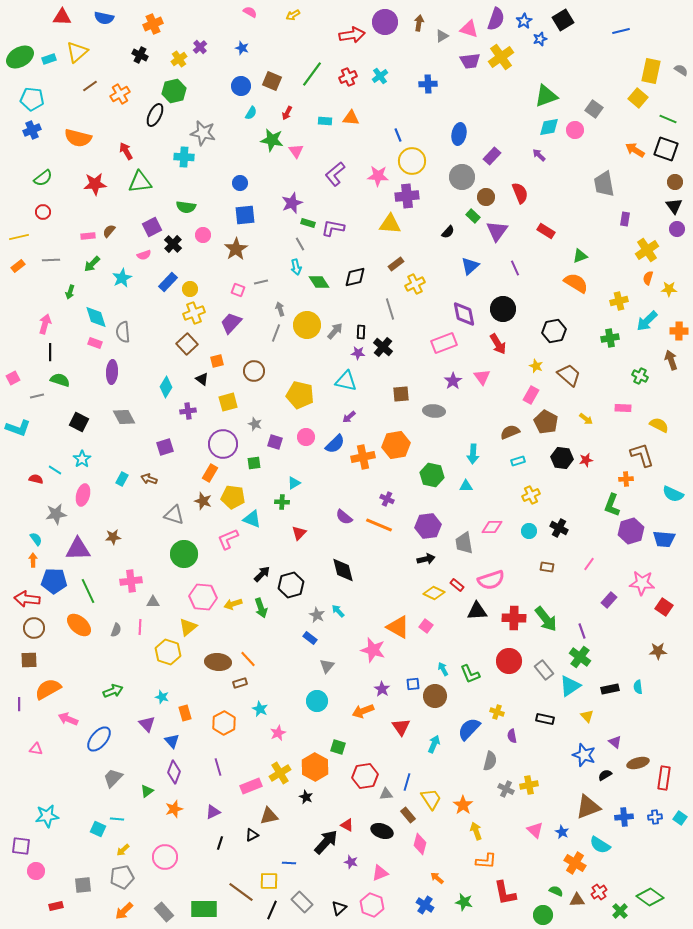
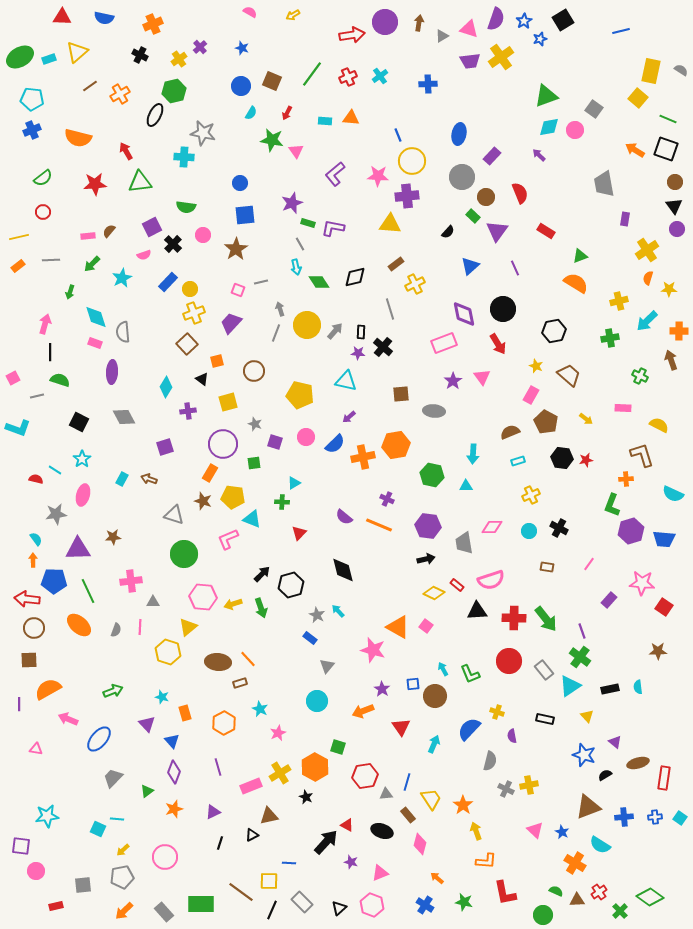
purple hexagon at (428, 526): rotated 15 degrees clockwise
green rectangle at (204, 909): moved 3 px left, 5 px up
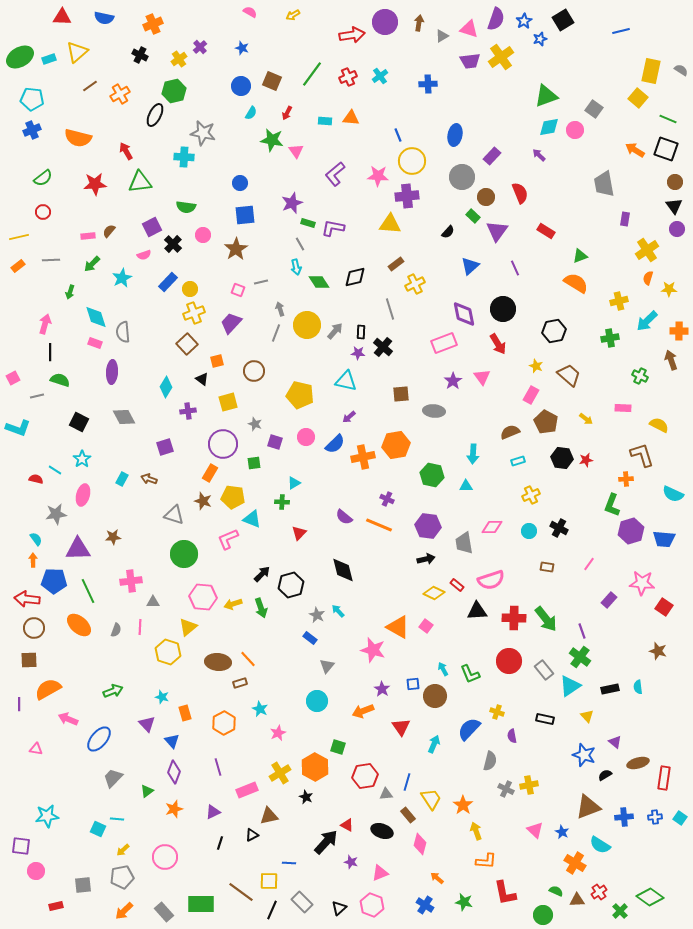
blue ellipse at (459, 134): moved 4 px left, 1 px down
brown star at (658, 651): rotated 18 degrees clockwise
pink rectangle at (251, 786): moved 4 px left, 4 px down
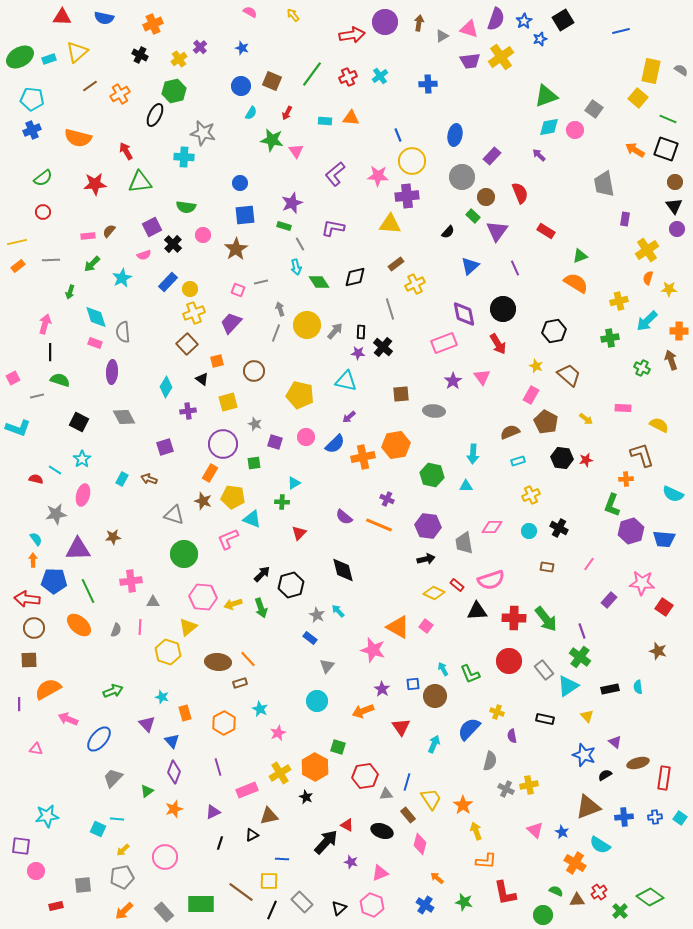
yellow arrow at (293, 15): rotated 80 degrees clockwise
green rectangle at (308, 223): moved 24 px left, 3 px down
yellow line at (19, 237): moved 2 px left, 5 px down
green cross at (640, 376): moved 2 px right, 8 px up
cyan triangle at (570, 686): moved 2 px left
blue line at (289, 863): moved 7 px left, 4 px up
